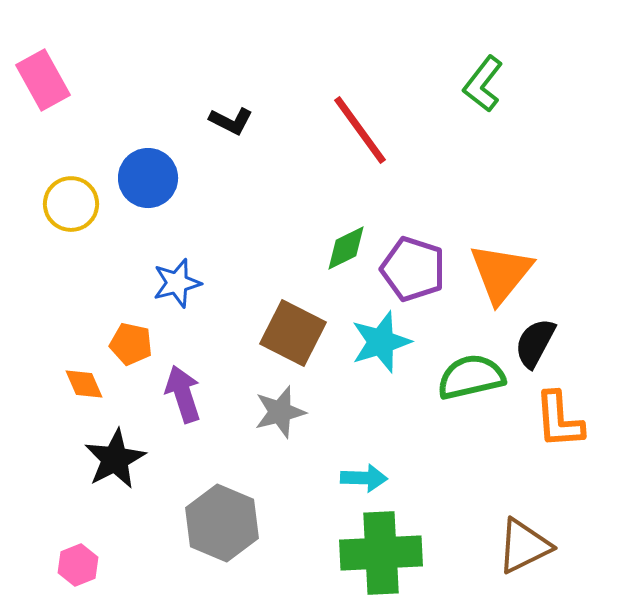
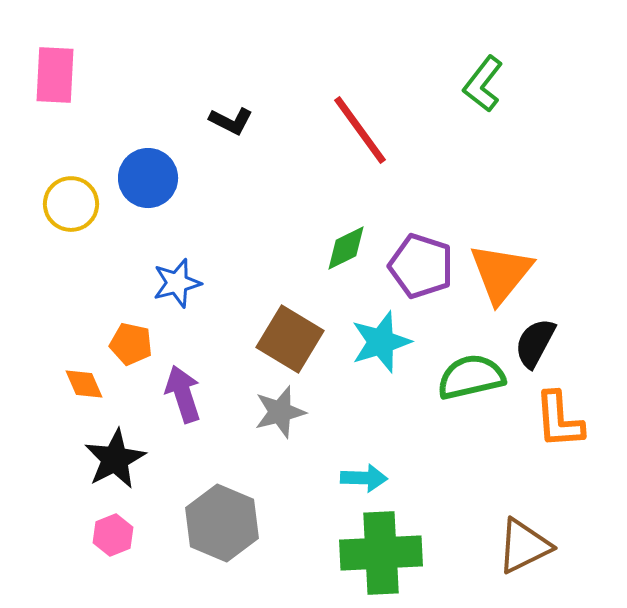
pink rectangle: moved 12 px right, 5 px up; rotated 32 degrees clockwise
purple pentagon: moved 8 px right, 3 px up
brown square: moved 3 px left, 6 px down; rotated 4 degrees clockwise
pink hexagon: moved 35 px right, 30 px up
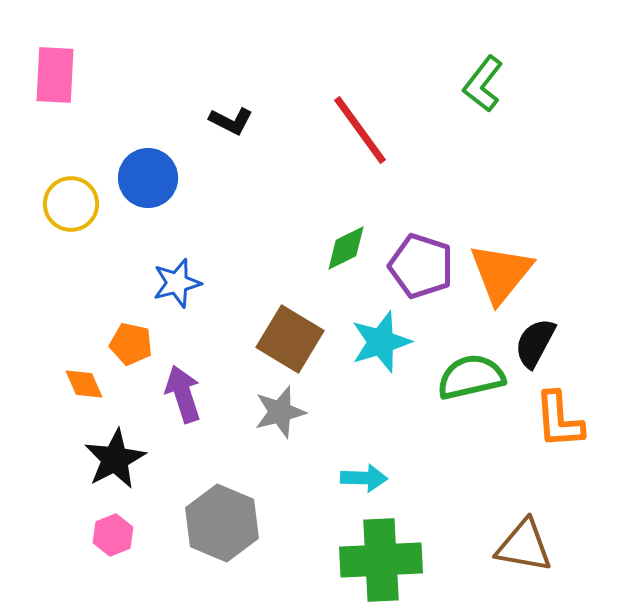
brown triangle: rotated 36 degrees clockwise
green cross: moved 7 px down
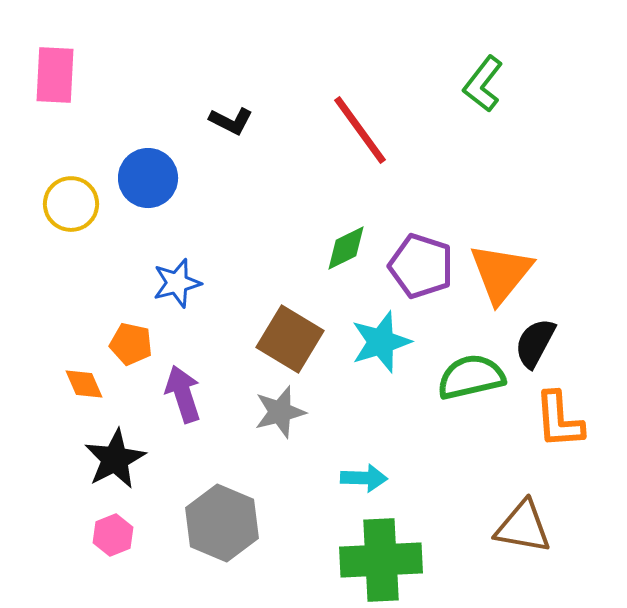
brown triangle: moved 1 px left, 19 px up
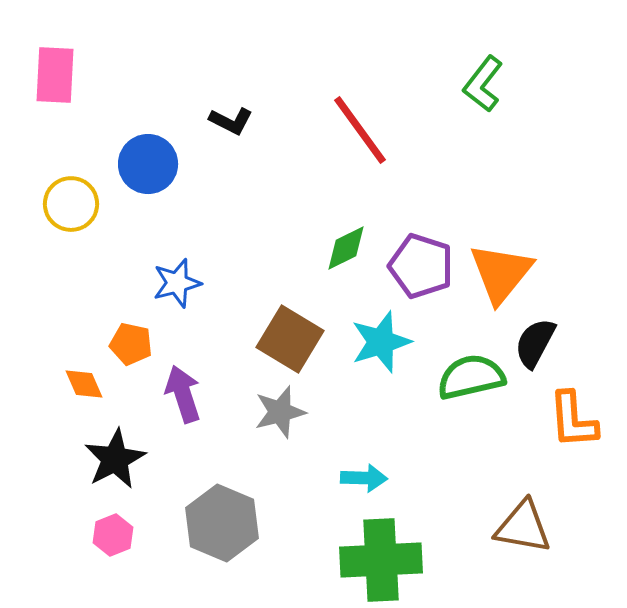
blue circle: moved 14 px up
orange L-shape: moved 14 px right
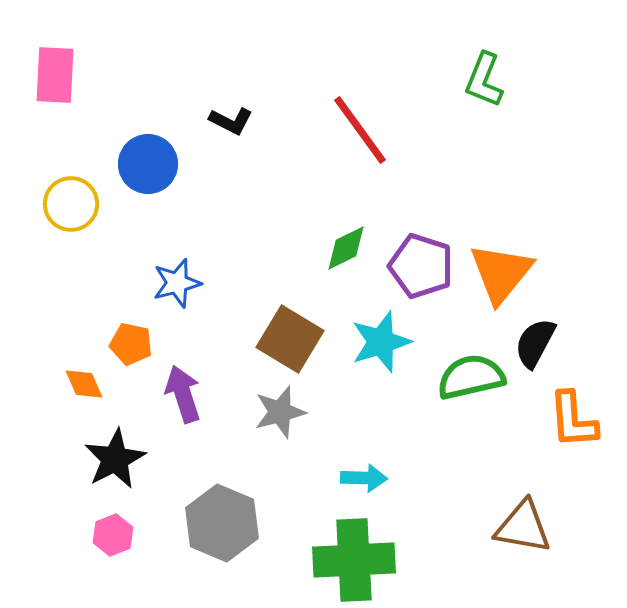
green L-shape: moved 1 px right, 4 px up; rotated 16 degrees counterclockwise
green cross: moved 27 px left
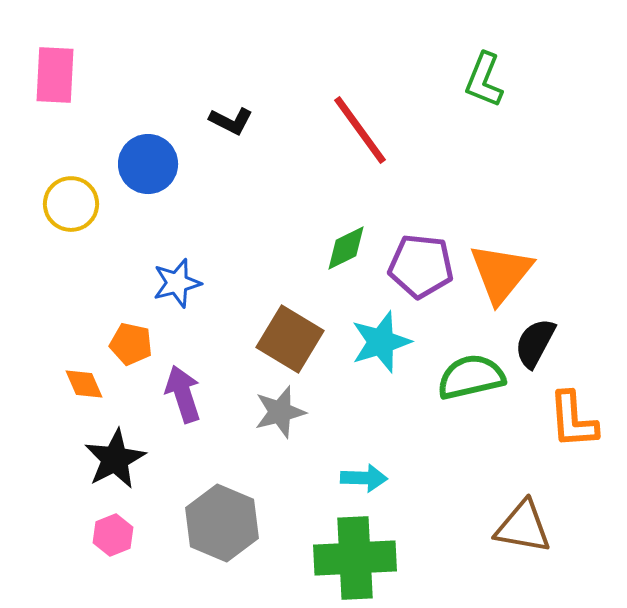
purple pentagon: rotated 12 degrees counterclockwise
green cross: moved 1 px right, 2 px up
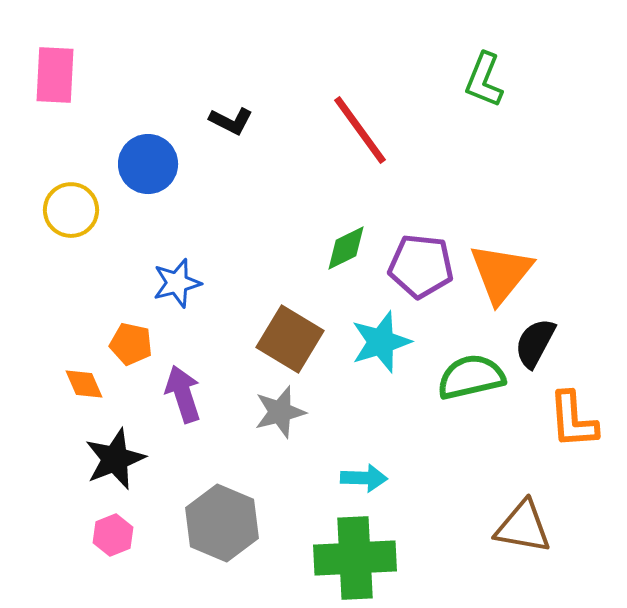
yellow circle: moved 6 px down
black star: rotated 6 degrees clockwise
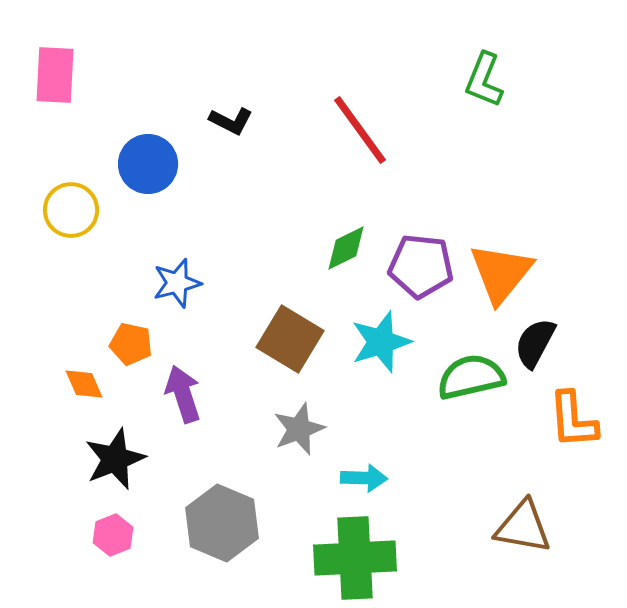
gray star: moved 19 px right, 17 px down; rotated 6 degrees counterclockwise
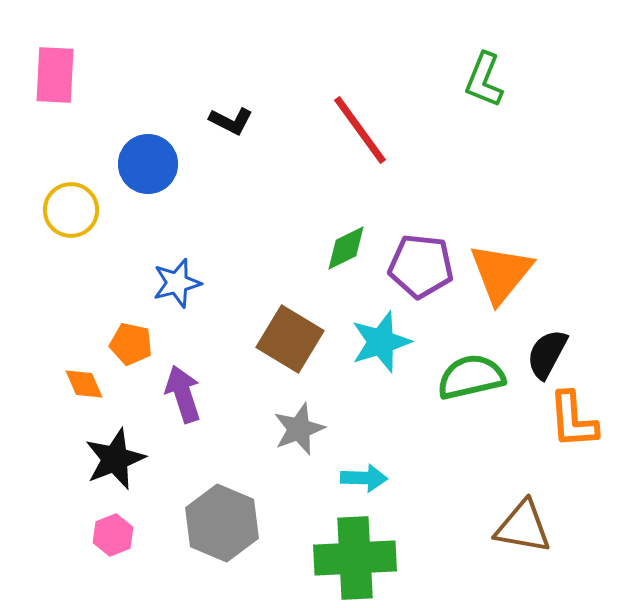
black semicircle: moved 12 px right, 11 px down
